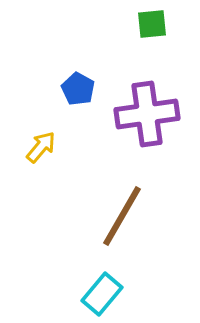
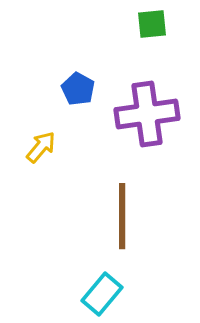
brown line: rotated 30 degrees counterclockwise
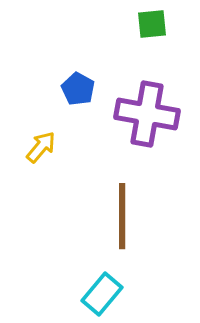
purple cross: rotated 18 degrees clockwise
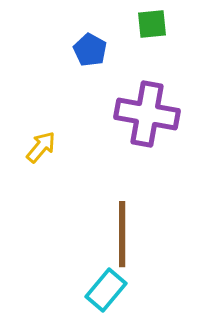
blue pentagon: moved 12 px right, 39 px up
brown line: moved 18 px down
cyan rectangle: moved 4 px right, 4 px up
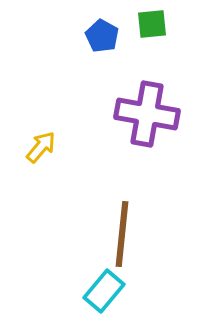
blue pentagon: moved 12 px right, 14 px up
brown line: rotated 6 degrees clockwise
cyan rectangle: moved 2 px left, 1 px down
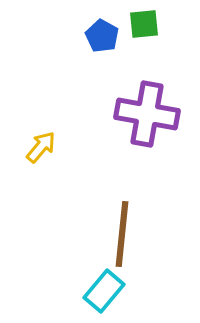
green square: moved 8 px left
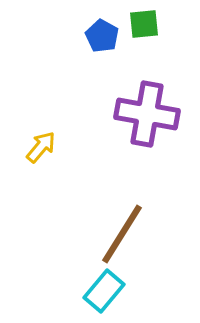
brown line: rotated 26 degrees clockwise
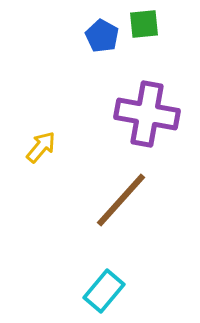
brown line: moved 1 px left, 34 px up; rotated 10 degrees clockwise
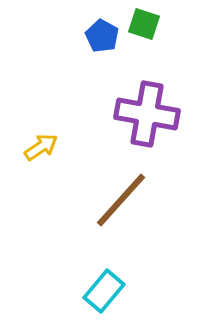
green square: rotated 24 degrees clockwise
yellow arrow: rotated 16 degrees clockwise
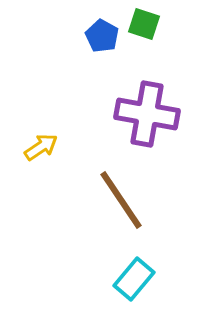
brown line: rotated 76 degrees counterclockwise
cyan rectangle: moved 30 px right, 12 px up
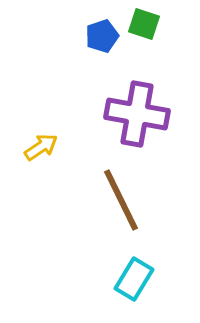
blue pentagon: rotated 24 degrees clockwise
purple cross: moved 10 px left
brown line: rotated 8 degrees clockwise
cyan rectangle: rotated 9 degrees counterclockwise
